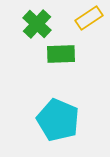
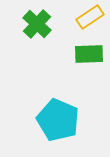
yellow rectangle: moved 1 px right, 1 px up
green rectangle: moved 28 px right
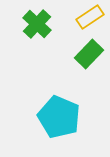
green rectangle: rotated 44 degrees counterclockwise
cyan pentagon: moved 1 px right, 3 px up
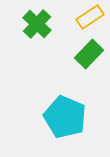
cyan pentagon: moved 6 px right
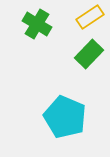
green cross: rotated 12 degrees counterclockwise
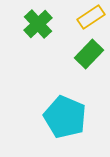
yellow rectangle: moved 1 px right
green cross: moved 1 px right; rotated 16 degrees clockwise
